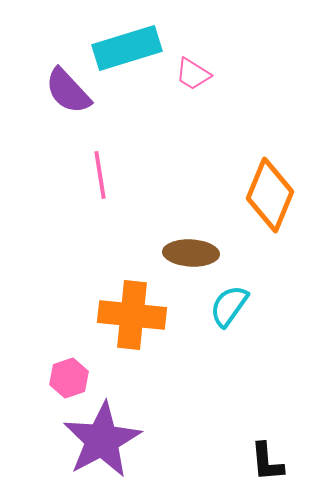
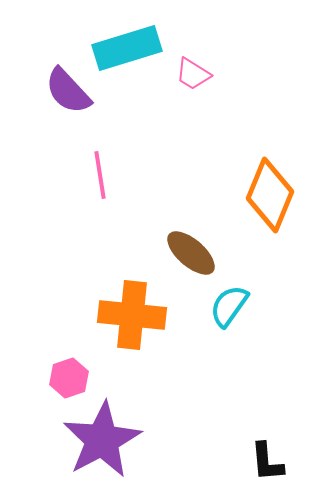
brown ellipse: rotated 38 degrees clockwise
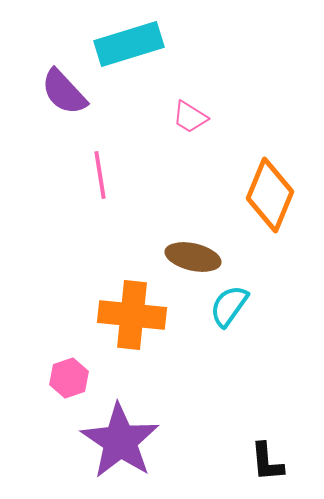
cyan rectangle: moved 2 px right, 4 px up
pink trapezoid: moved 3 px left, 43 px down
purple semicircle: moved 4 px left, 1 px down
brown ellipse: moved 2 px right, 4 px down; rotated 28 degrees counterclockwise
purple star: moved 18 px right, 1 px down; rotated 10 degrees counterclockwise
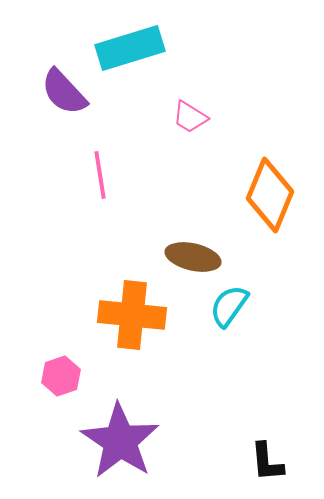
cyan rectangle: moved 1 px right, 4 px down
pink hexagon: moved 8 px left, 2 px up
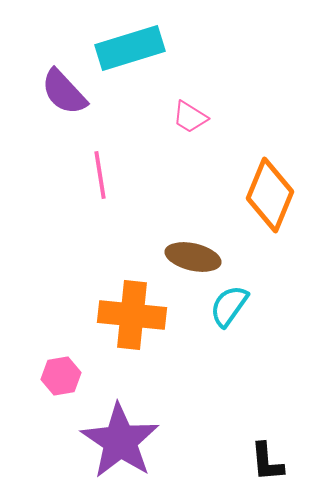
pink hexagon: rotated 9 degrees clockwise
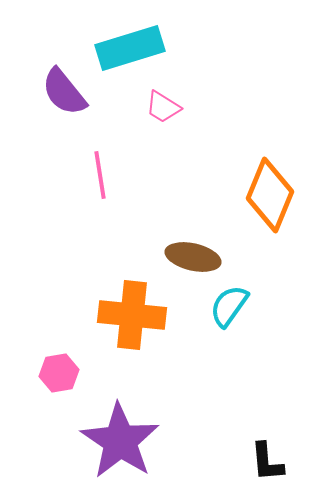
purple semicircle: rotated 4 degrees clockwise
pink trapezoid: moved 27 px left, 10 px up
pink hexagon: moved 2 px left, 3 px up
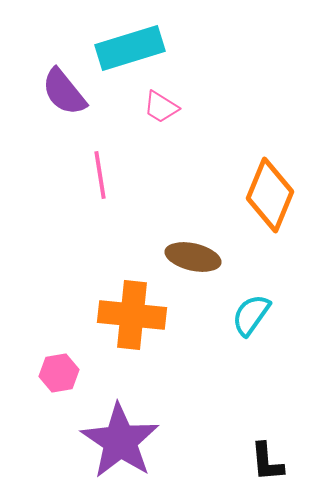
pink trapezoid: moved 2 px left
cyan semicircle: moved 22 px right, 9 px down
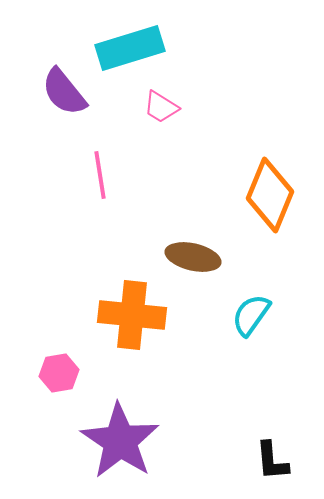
black L-shape: moved 5 px right, 1 px up
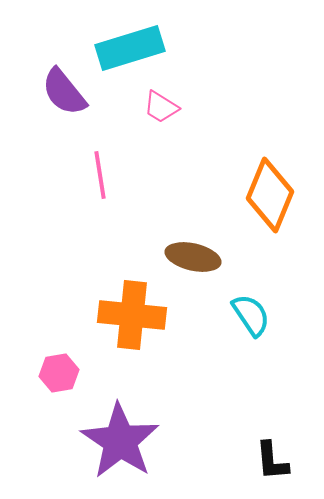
cyan semicircle: rotated 111 degrees clockwise
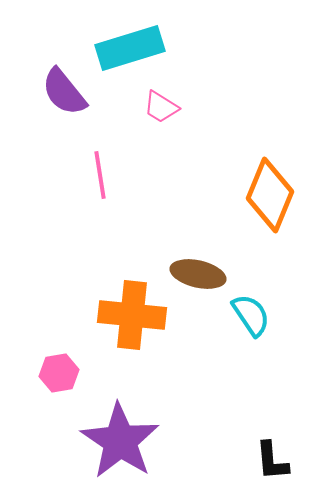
brown ellipse: moved 5 px right, 17 px down
